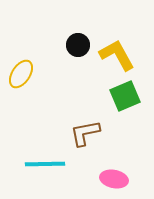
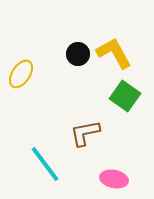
black circle: moved 9 px down
yellow L-shape: moved 3 px left, 2 px up
green square: rotated 32 degrees counterclockwise
cyan line: rotated 54 degrees clockwise
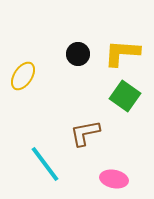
yellow L-shape: moved 8 px right; rotated 57 degrees counterclockwise
yellow ellipse: moved 2 px right, 2 px down
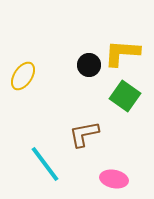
black circle: moved 11 px right, 11 px down
brown L-shape: moved 1 px left, 1 px down
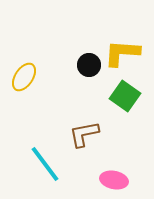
yellow ellipse: moved 1 px right, 1 px down
pink ellipse: moved 1 px down
